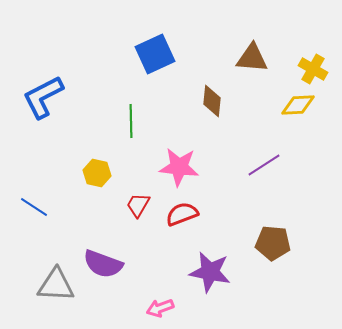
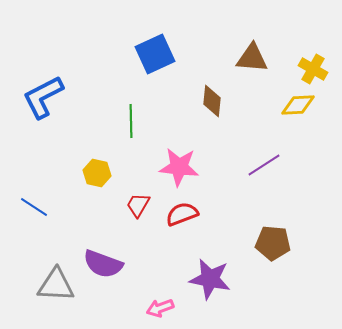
purple star: moved 7 px down
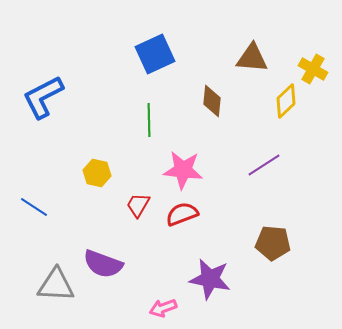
yellow diamond: moved 12 px left, 4 px up; rotated 40 degrees counterclockwise
green line: moved 18 px right, 1 px up
pink star: moved 4 px right, 3 px down
pink arrow: moved 3 px right
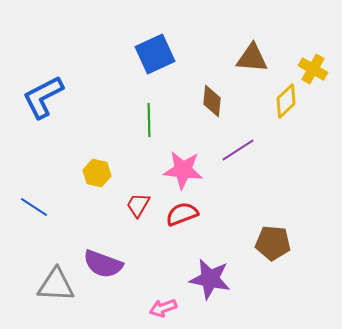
purple line: moved 26 px left, 15 px up
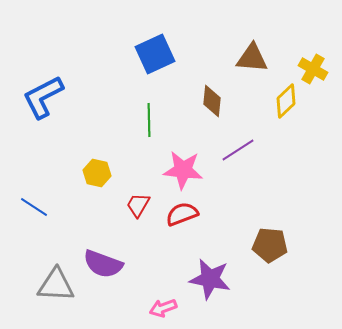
brown pentagon: moved 3 px left, 2 px down
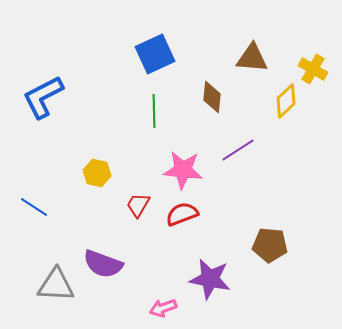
brown diamond: moved 4 px up
green line: moved 5 px right, 9 px up
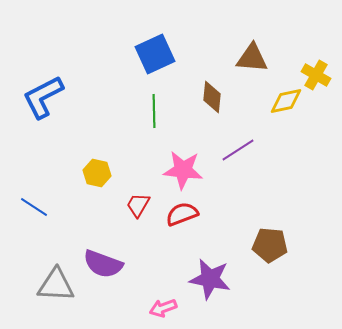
yellow cross: moved 3 px right, 6 px down
yellow diamond: rotated 32 degrees clockwise
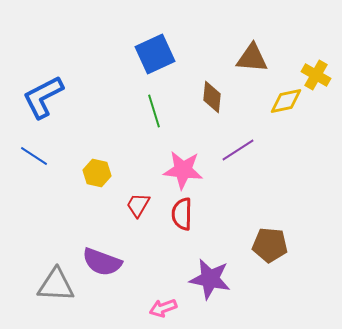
green line: rotated 16 degrees counterclockwise
blue line: moved 51 px up
red semicircle: rotated 68 degrees counterclockwise
purple semicircle: moved 1 px left, 2 px up
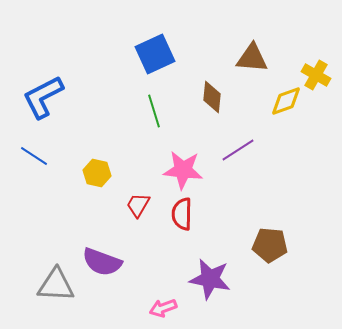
yellow diamond: rotated 8 degrees counterclockwise
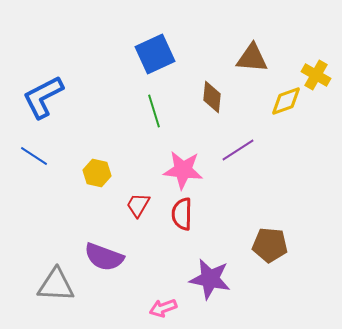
purple semicircle: moved 2 px right, 5 px up
